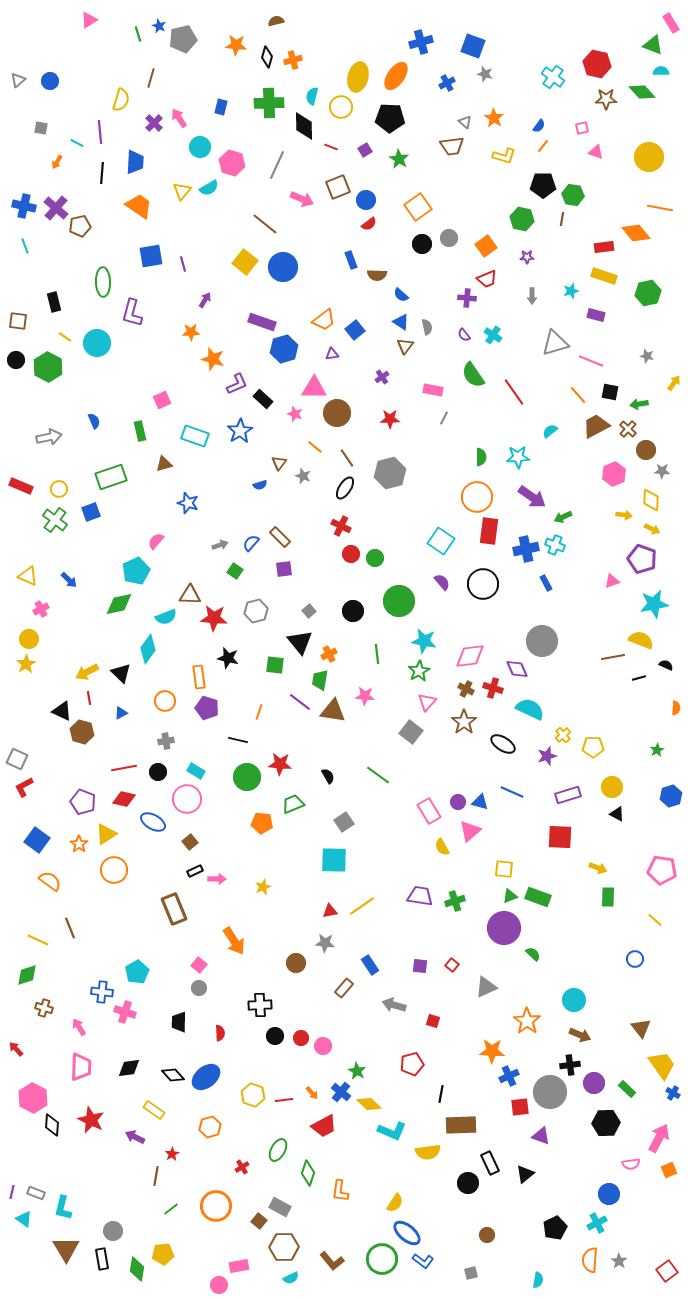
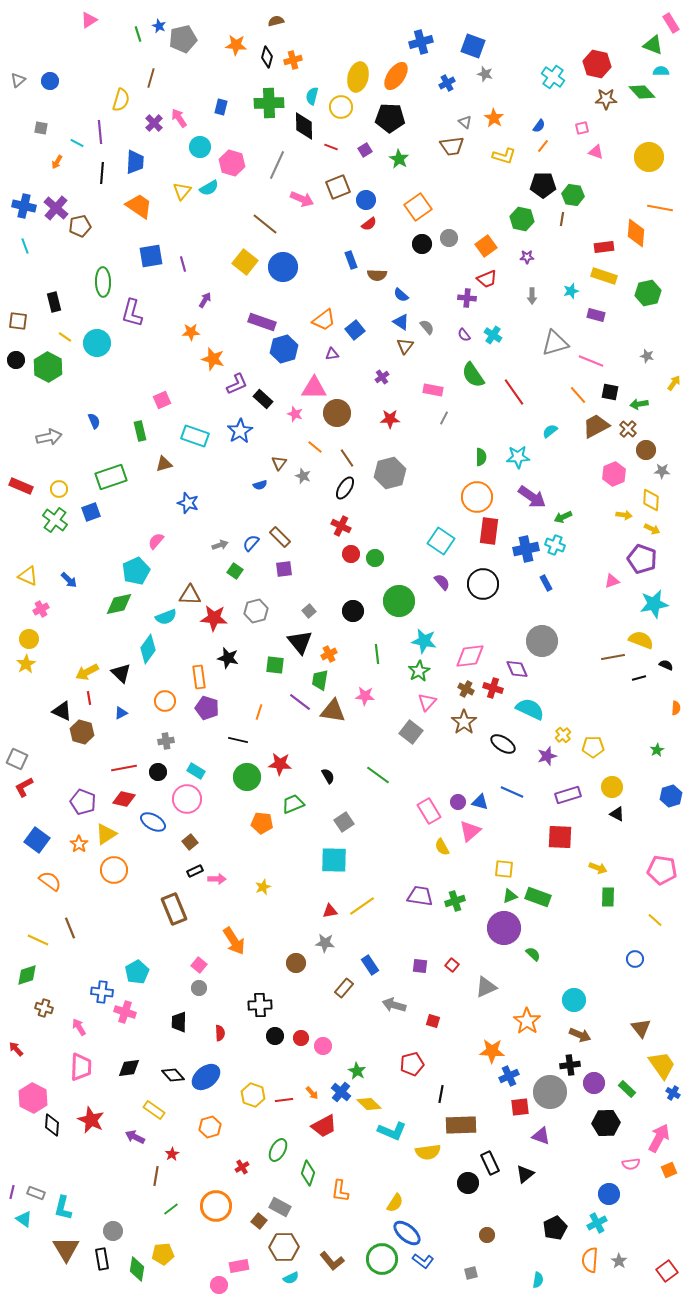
orange diamond at (636, 233): rotated 44 degrees clockwise
gray semicircle at (427, 327): rotated 28 degrees counterclockwise
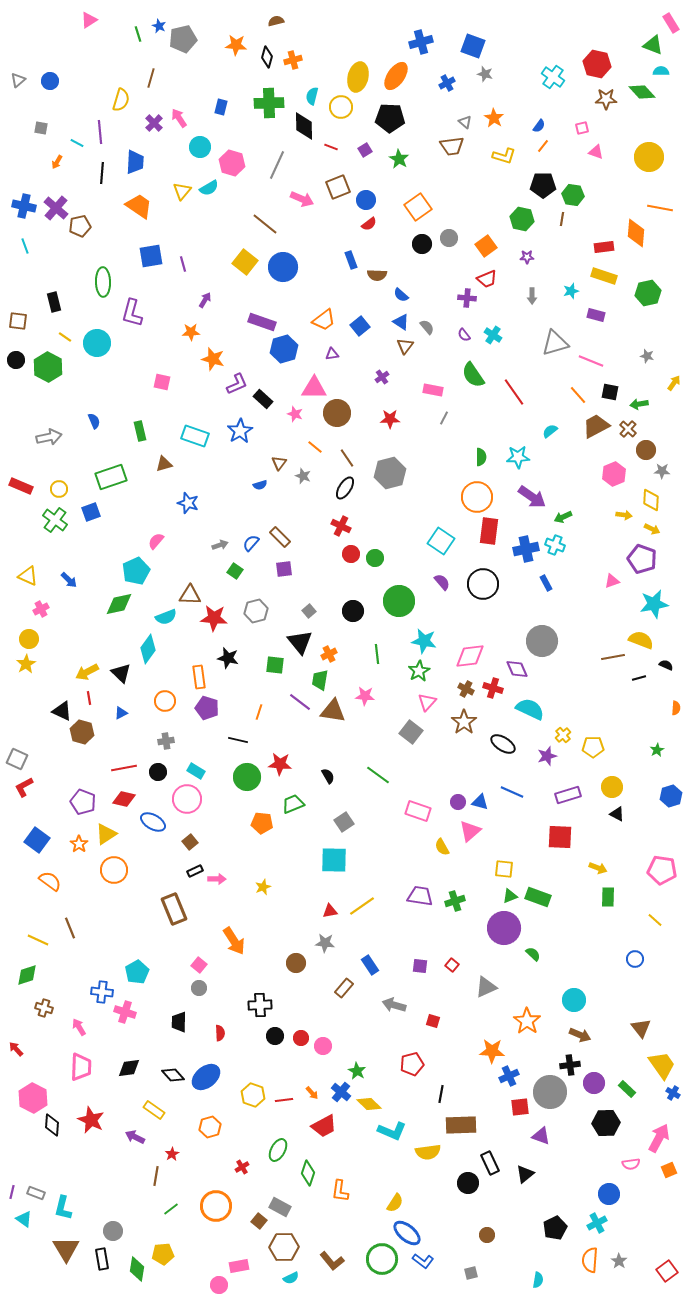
blue square at (355, 330): moved 5 px right, 4 px up
pink square at (162, 400): moved 18 px up; rotated 36 degrees clockwise
pink rectangle at (429, 811): moved 11 px left; rotated 40 degrees counterclockwise
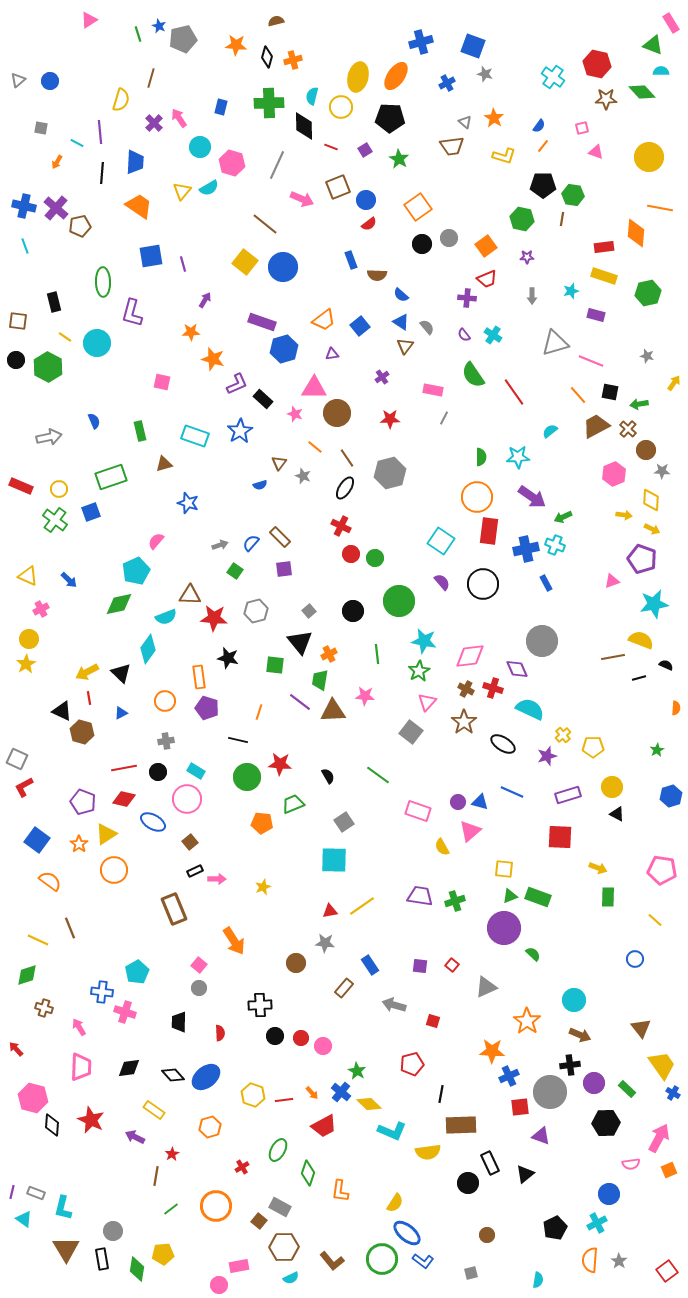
brown triangle at (333, 711): rotated 12 degrees counterclockwise
pink hexagon at (33, 1098): rotated 12 degrees counterclockwise
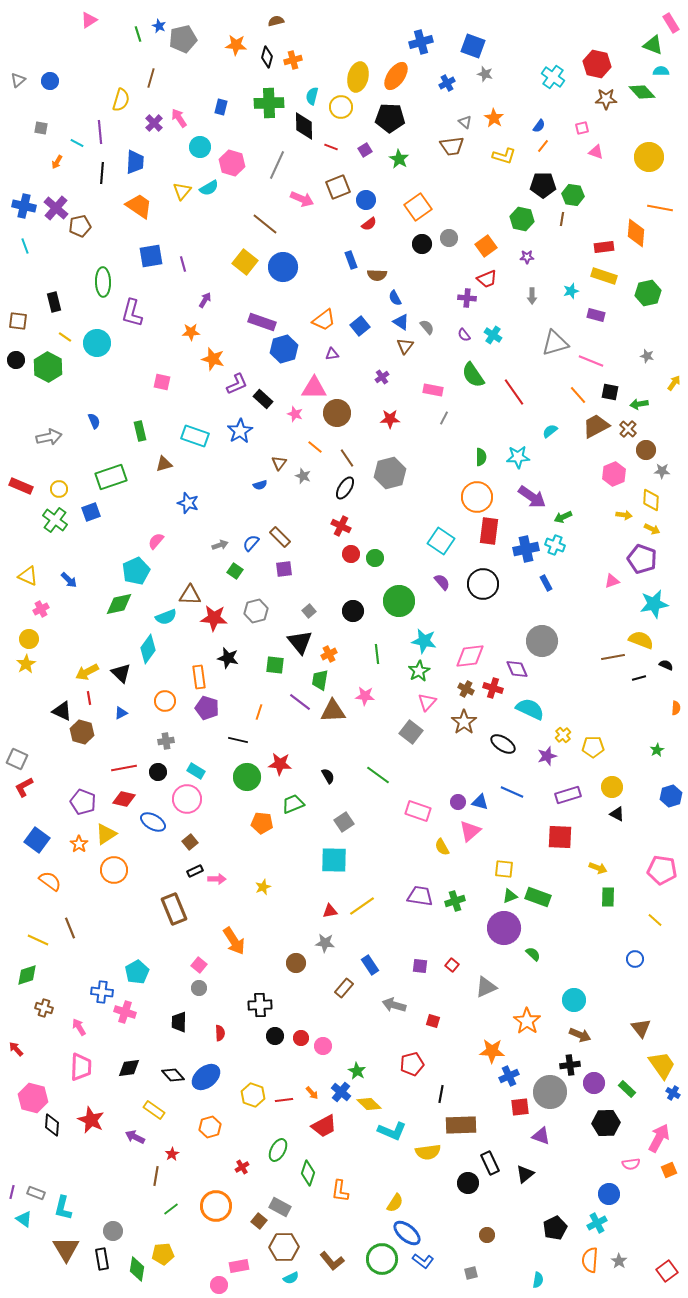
blue semicircle at (401, 295): moved 6 px left, 3 px down; rotated 21 degrees clockwise
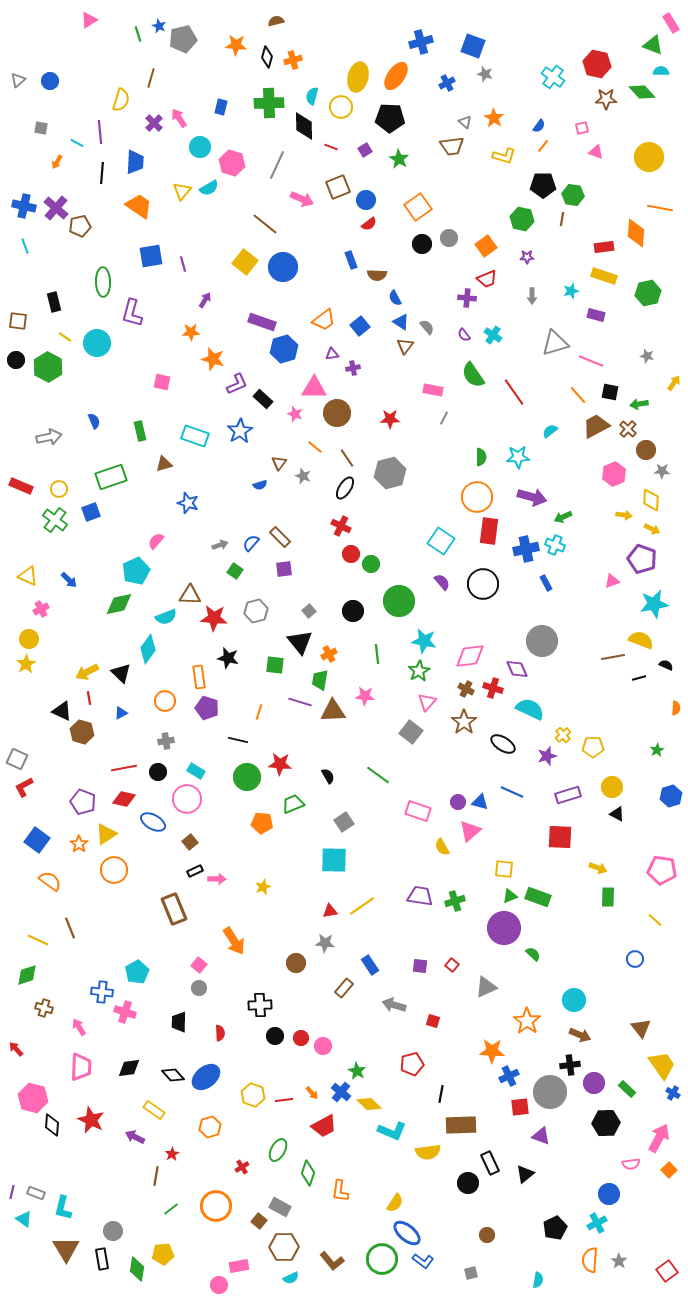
purple cross at (382, 377): moved 29 px left, 9 px up; rotated 24 degrees clockwise
purple arrow at (532, 497): rotated 20 degrees counterclockwise
green circle at (375, 558): moved 4 px left, 6 px down
purple line at (300, 702): rotated 20 degrees counterclockwise
orange square at (669, 1170): rotated 21 degrees counterclockwise
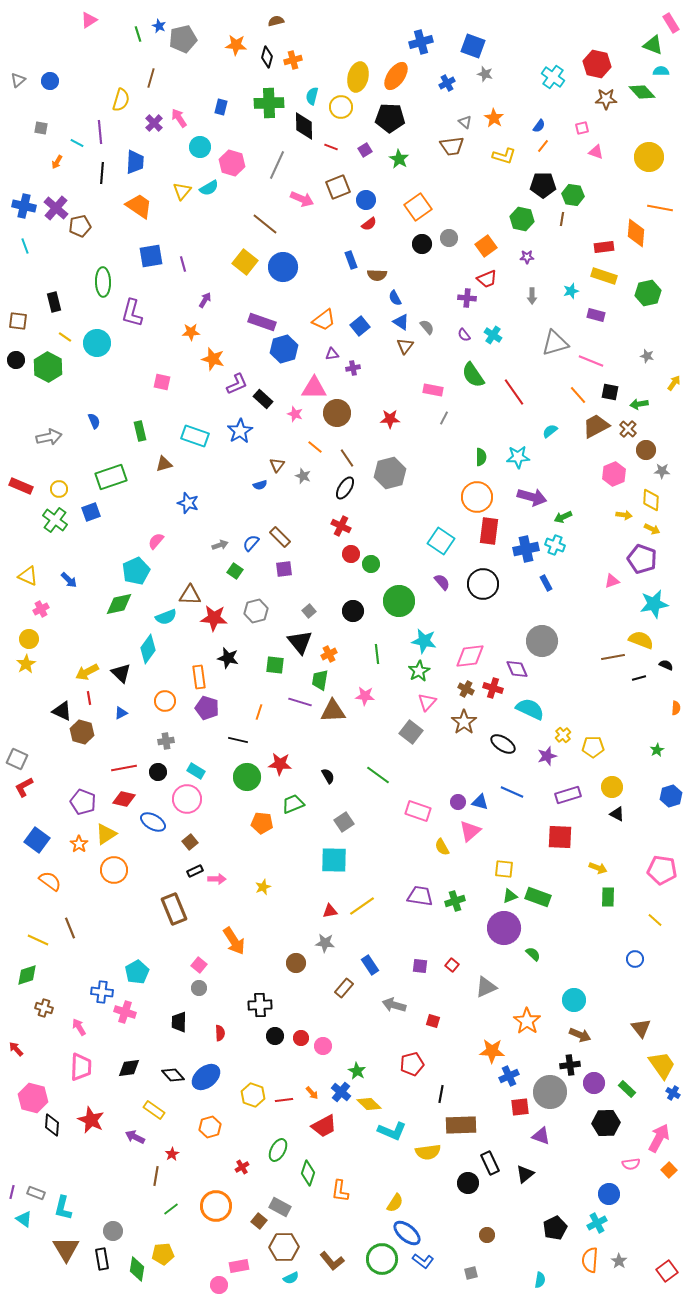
brown triangle at (279, 463): moved 2 px left, 2 px down
cyan semicircle at (538, 1280): moved 2 px right
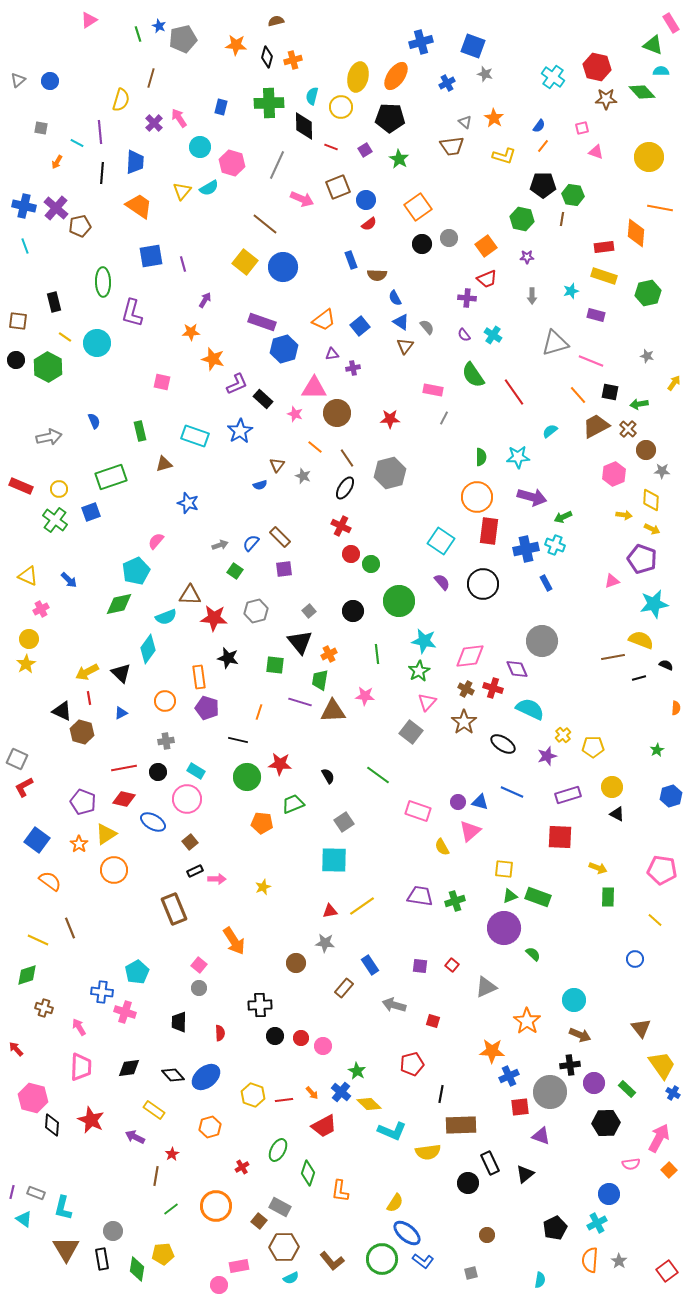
red hexagon at (597, 64): moved 3 px down
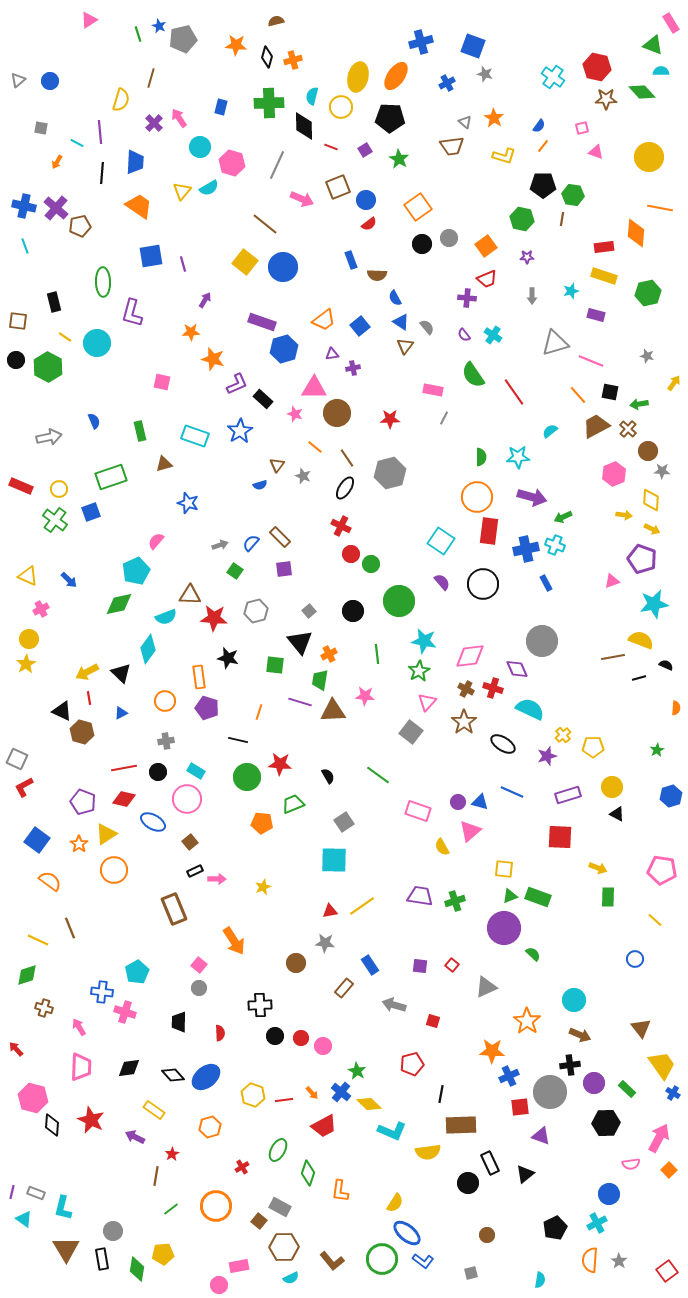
brown circle at (646, 450): moved 2 px right, 1 px down
